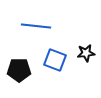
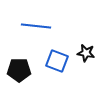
black star: rotated 18 degrees clockwise
blue square: moved 2 px right, 1 px down
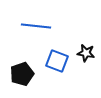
black pentagon: moved 3 px right, 4 px down; rotated 20 degrees counterclockwise
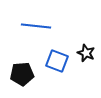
black star: rotated 12 degrees clockwise
black pentagon: rotated 15 degrees clockwise
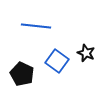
blue square: rotated 15 degrees clockwise
black pentagon: rotated 30 degrees clockwise
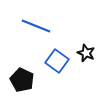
blue line: rotated 16 degrees clockwise
black pentagon: moved 6 px down
